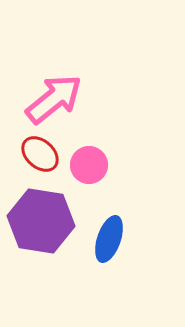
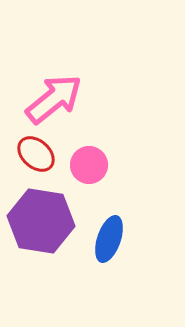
red ellipse: moved 4 px left
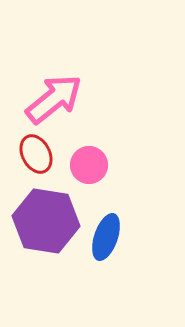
red ellipse: rotated 21 degrees clockwise
purple hexagon: moved 5 px right
blue ellipse: moved 3 px left, 2 px up
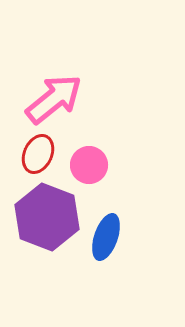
red ellipse: moved 2 px right; rotated 51 degrees clockwise
purple hexagon: moved 1 px right, 4 px up; rotated 12 degrees clockwise
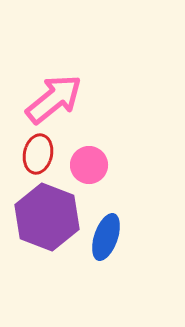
red ellipse: rotated 12 degrees counterclockwise
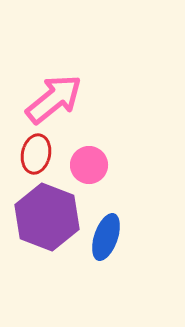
red ellipse: moved 2 px left
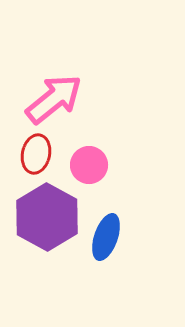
purple hexagon: rotated 8 degrees clockwise
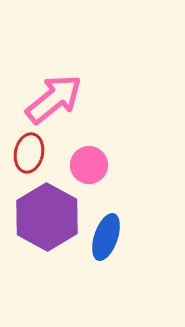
red ellipse: moved 7 px left, 1 px up
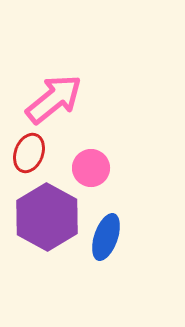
red ellipse: rotated 9 degrees clockwise
pink circle: moved 2 px right, 3 px down
